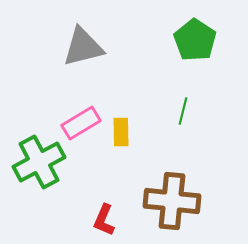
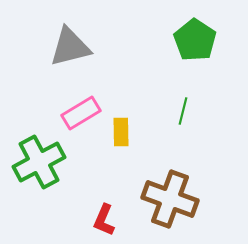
gray triangle: moved 13 px left
pink rectangle: moved 10 px up
brown cross: moved 2 px left, 2 px up; rotated 14 degrees clockwise
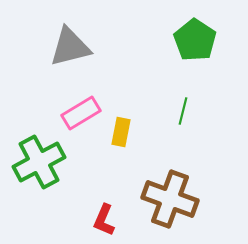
yellow rectangle: rotated 12 degrees clockwise
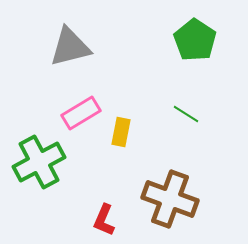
green line: moved 3 px right, 3 px down; rotated 72 degrees counterclockwise
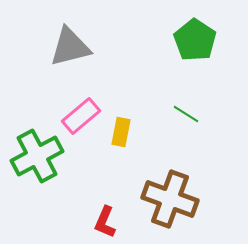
pink rectangle: moved 3 px down; rotated 9 degrees counterclockwise
green cross: moved 2 px left, 6 px up
red L-shape: moved 1 px right, 2 px down
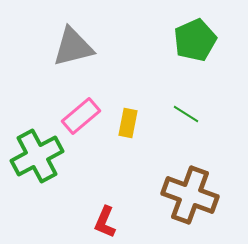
green pentagon: rotated 15 degrees clockwise
gray triangle: moved 3 px right
yellow rectangle: moved 7 px right, 9 px up
brown cross: moved 20 px right, 4 px up
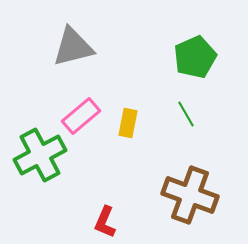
green pentagon: moved 17 px down
green line: rotated 28 degrees clockwise
green cross: moved 3 px right, 1 px up
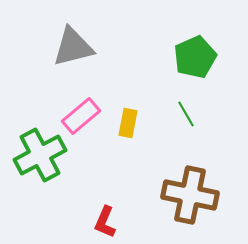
brown cross: rotated 8 degrees counterclockwise
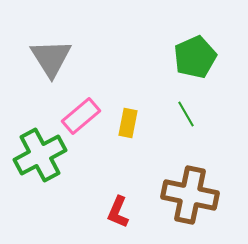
gray triangle: moved 22 px left, 11 px down; rotated 48 degrees counterclockwise
red L-shape: moved 13 px right, 10 px up
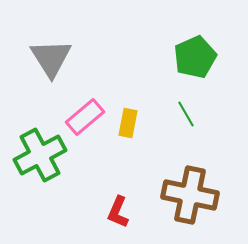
pink rectangle: moved 4 px right, 1 px down
